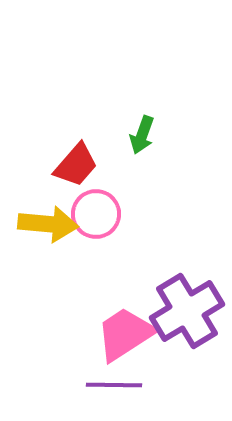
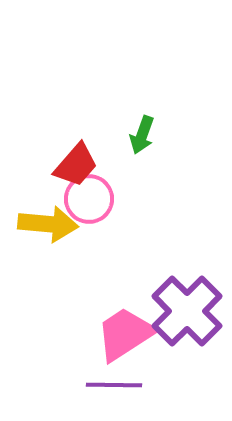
pink circle: moved 7 px left, 15 px up
purple cross: rotated 14 degrees counterclockwise
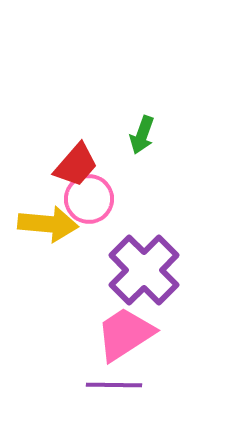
purple cross: moved 43 px left, 41 px up
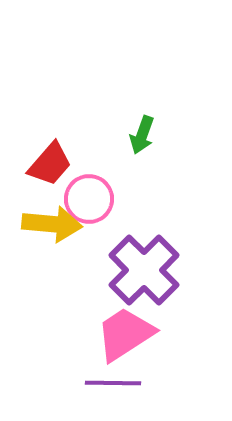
red trapezoid: moved 26 px left, 1 px up
yellow arrow: moved 4 px right
purple line: moved 1 px left, 2 px up
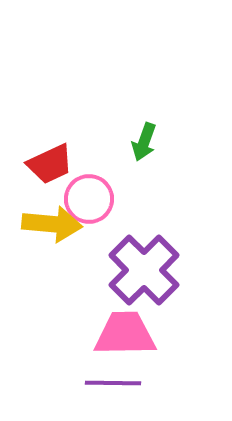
green arrow: moved 2 px right, 7 px down
red trapezoid: rotated 24 degrees clockwise
pink trapezoid: rotated 32 degrees clockwise
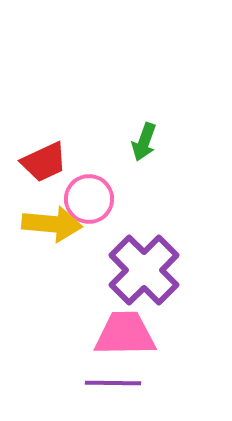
red trapezoid: moved 6 px left, 2 px up
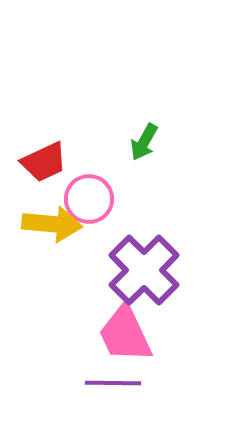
green arrow: rotated 9 degrees clockwise
pink trapezoid: rotated 114 degrees counterclockwise
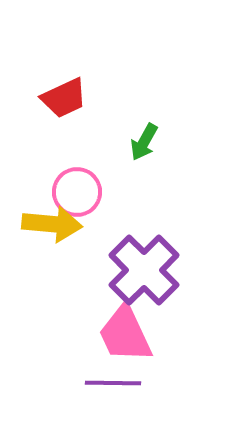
red trapezoid: moved 20 px right, 64 px up
pink circle: moved 12 px left, 7 px up
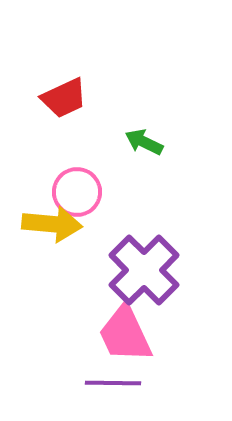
green arrow: rotated 87 degrees clockwise
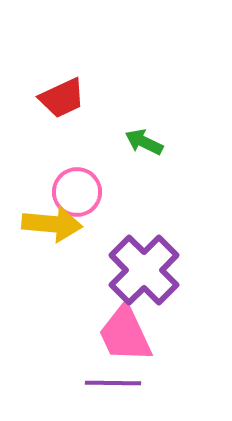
red trapezoid: moved 2 px left
